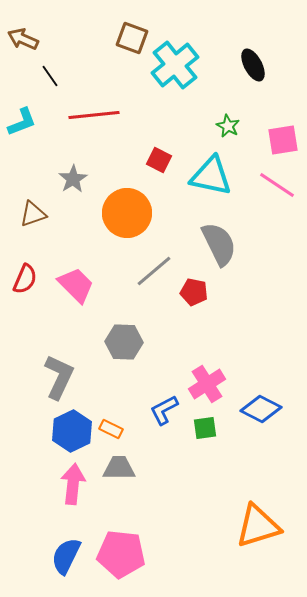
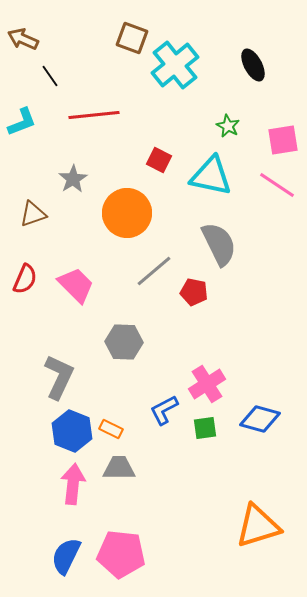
blue diamond: moved 1 px left, 10 px down; rotated 12 degrees counterclockwise
blue hexagon: rotated 12 degrees counterclockwise
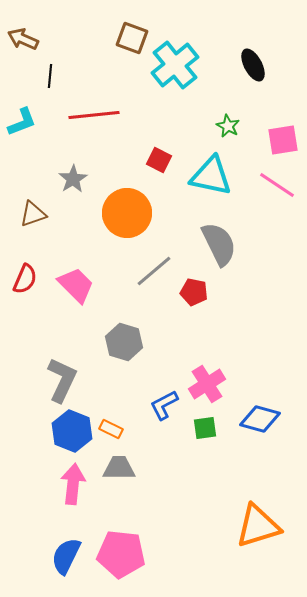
black line: rotated 40 degrees clockwise
gray hexagon: rotated 15 degrees clockwise
gray L-shape: moved 3 px right, 3 px down
blue L-shape: moved 5 px up
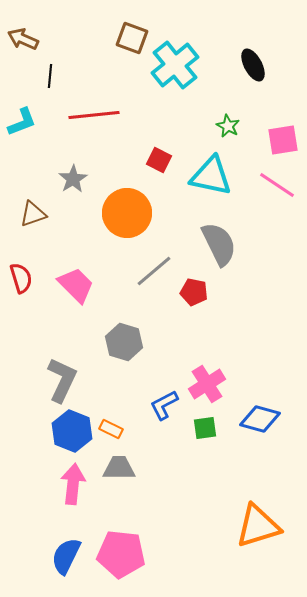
red semicircle: moved 4 px left, 1 px up; rotated 40 degrees counterclockwise
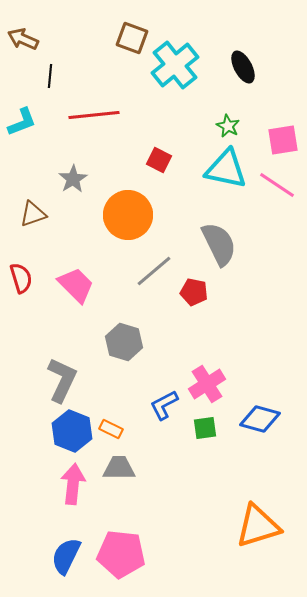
black ellipse: moved 10 px left, 2 px down
cyan triangle: moved 15 px right, 7 px up
orange circle: moved 1 px right, 2 px down
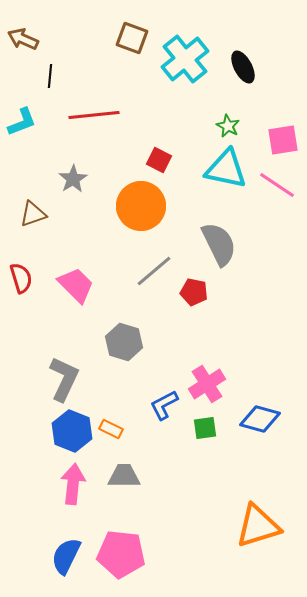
cyan cross: moved 10 px right, 6 px up
orange circle: moved 13 px right, 9 px up
gray L-shape: moved 2 px right, 1 px up
gray trapezoid: moved 5 px right, 8 px down
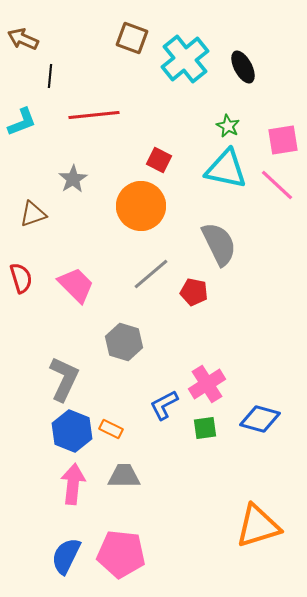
pink line: rotated 9 degrees clockwise
gray line: moved 3 px left, 3 px down
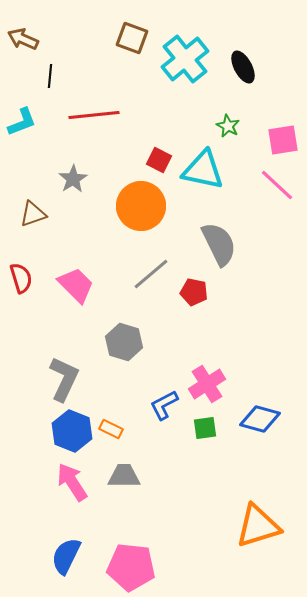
cyan triangle: moved 23 px left, 1 px down
pink arrow: moved 1 px left, 2 px up; rotated 39 degrees counterclockwise
pink pentagon: moved 10 px right, 13 px down
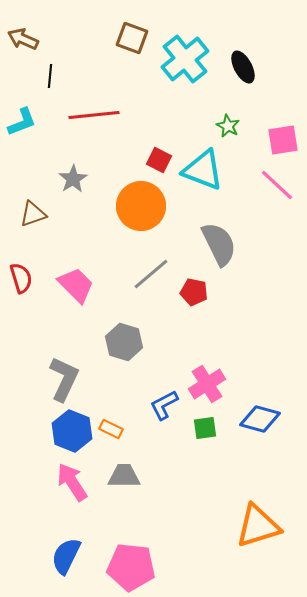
cyan triangle: rotated 9 degrees clockwise
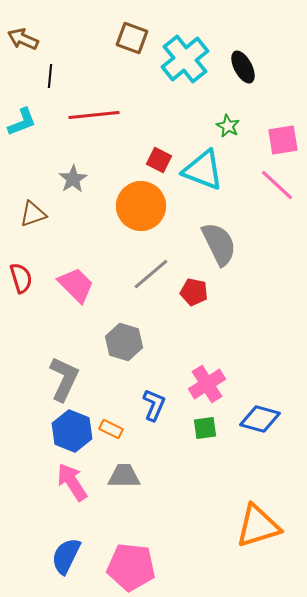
blue L-shape: moved 10 px left; rotated 140 degrees clockwise
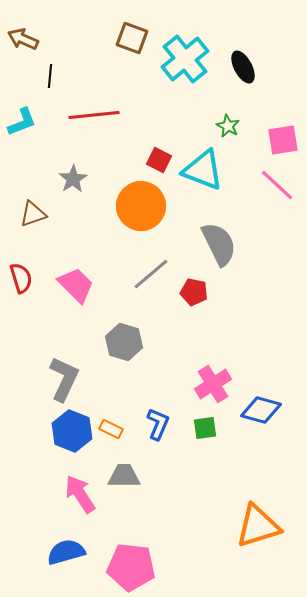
pink cross: moved 6 px right
blue L-shape: moved 4 px right, 19 px down
blue diamond: moved 1 px right, 9 px up
pink arrow: moved 8 px right, 12 px down
blue semicircle: moved 4 px up; rotated 48 degrees clockwise
